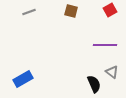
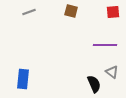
red square: moved 3 px right, 2 px down; rotated 24 degrees clockwise
blue rectangle: rotated 54 degrees counterclockwise
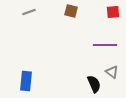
blue rectangle: moved 3 px right, 2 px down
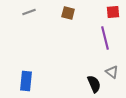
brown square: moved 3 px left, 2 px down
purple line: moved 7 px up; rotated 75 degrees clockwise
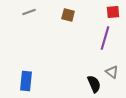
brown square: moved 2 px down
purple line: rotated 30 degrees clockwise
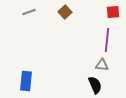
brown square: moved 3 px left, 3 px up; rotated 32 degrees clockwise
purple line: moved 2 px right, 2 px down; rotated 10 degrees counterclockwise
gray triangle: moved 10 px left, 7 px up; rotated 32 degrees counterclockwise
black semicircle: moved 1 px right, 1 px down
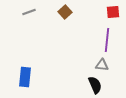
blue rectangle: moved 1 px left, 4 px up
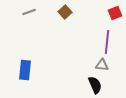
red square: moved 2 px right, 1 px down; rotated 16 degrees counterclockwise
purple line: moved 2 px down
blue rectangle: moved 7 px up
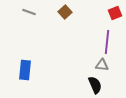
gray line: rotated 40 degrees clockwise
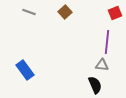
blue rectangle: rotated 42 degrees counterclockwise
